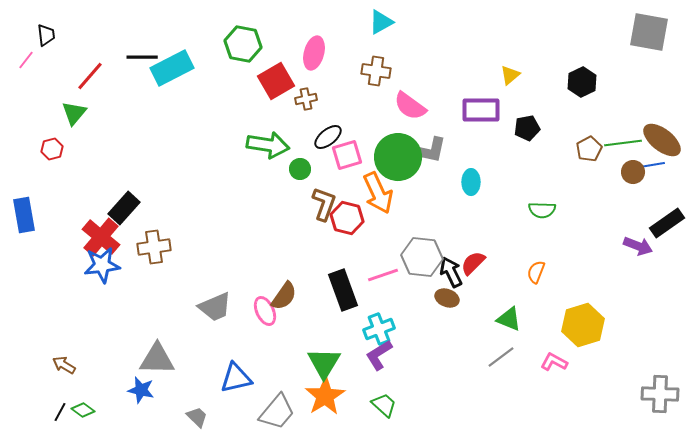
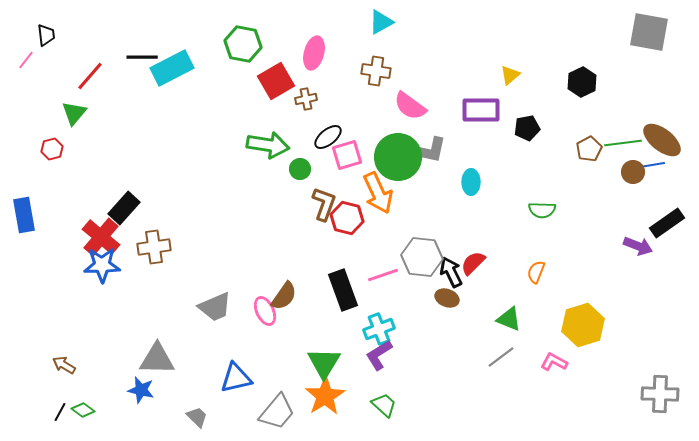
blue star at (102, 265): rotated 6 degrees clockwise
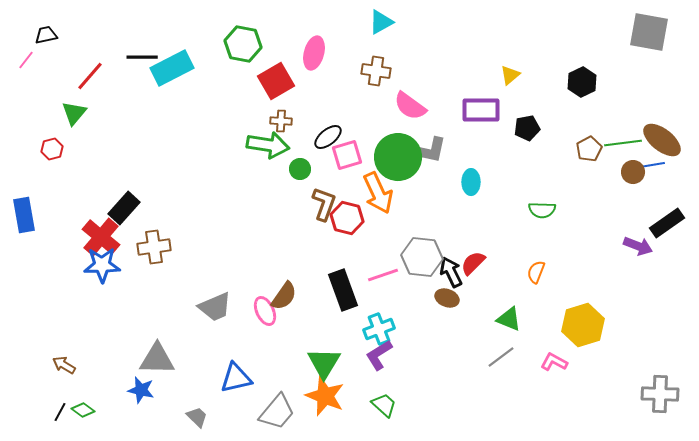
black trapezoid at (46, 35): rotated 95 degrees counterclockwise
brown cross at (306, 99): moved 25 px left, 22 px down; rotated 15 degrees clockwise
orange star at (325, 396): rotated 18 degrees counterclockwise
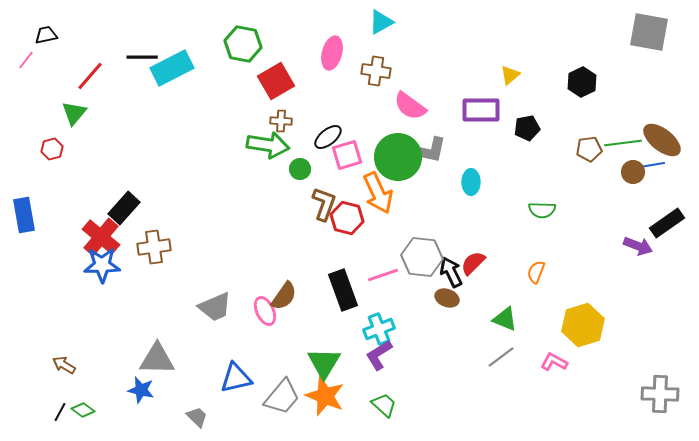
pink ellipse at (314, 53): moved 18 px right
brown pentagon at (589, 149): rotated 20 degrees clockwise
green triangle at (509, 319): moved 4 px left
gray trapezoid at (277, 412): moved 5 px right, 15 px up
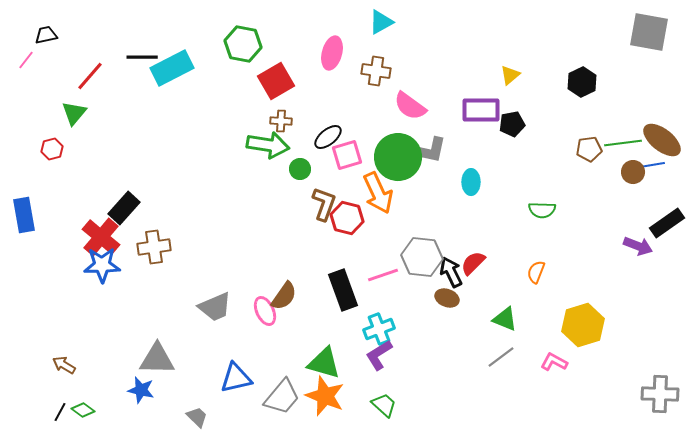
black pentagon at (527, 128): moved 15 px left, 4 px up
green triangle at (324, 363): rotated 45 degrees counterclockwise
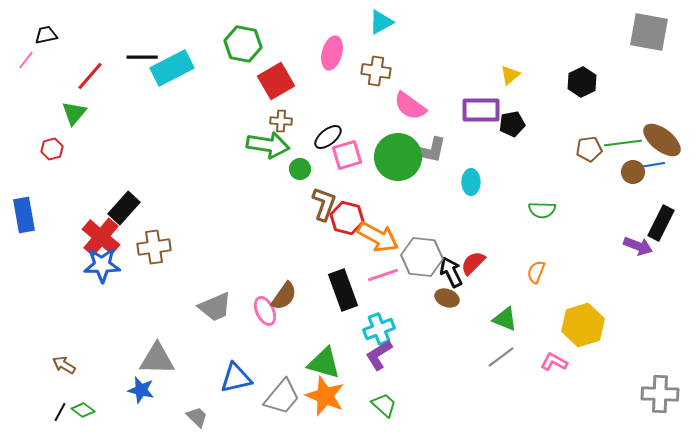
orange arrow at (378, 193): moved 44 px down; rotated 36 degrees counterclockwise
black rectangle at (667, 223): moved 6 px left; rotated 28 degrees counterclockwise
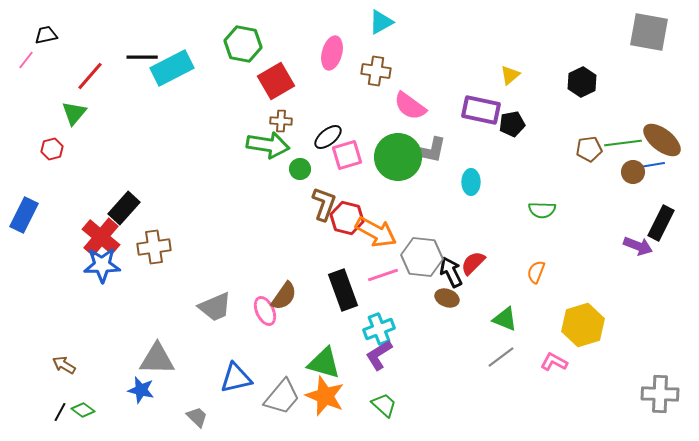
purple rectangle at (481, 110): rotated 12 degrees clockwise
blue rectangle at (24, 215): rotated 36 degrees clockwise
orange arrow at (378, 237): moved 2 px left, 5 px up
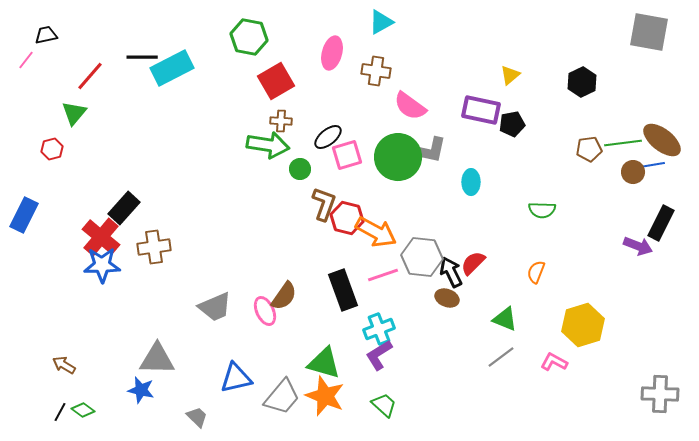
green hexagon at (243, 44): moved 6 px right, 7 px up
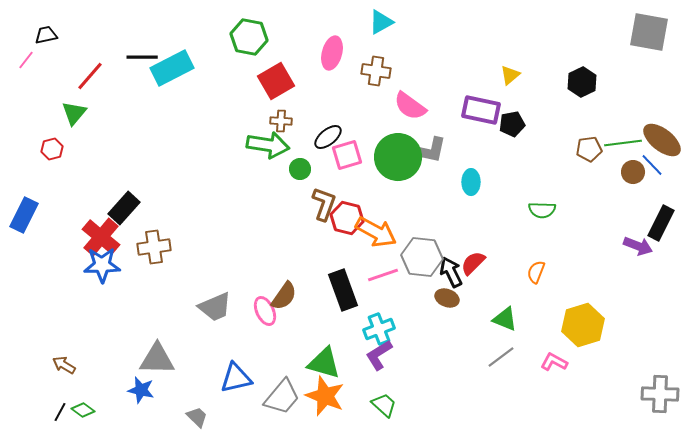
blue line at (652, 165): rotated 55 degrees clockwise
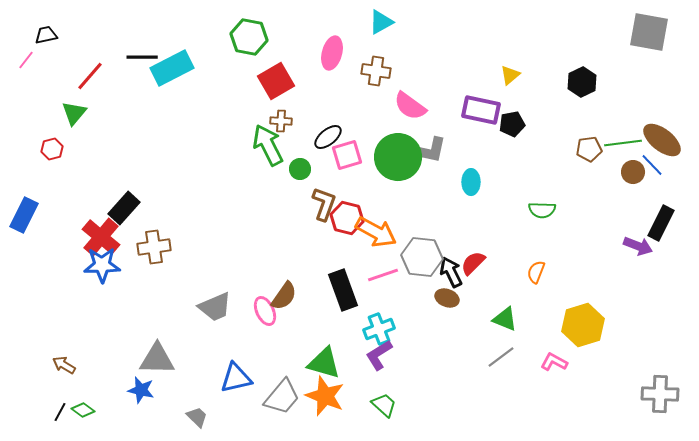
green arrow at (268, 145): rotated 126 degrees counterclockwise
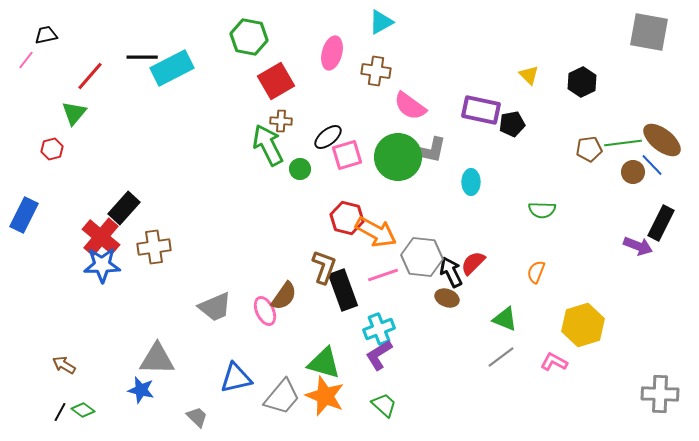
yellow triangle at (510, 75): moved 19 px right; rotated 35 degrees counterclockwise
brown L-shape at (324, 204): moved 63 px down
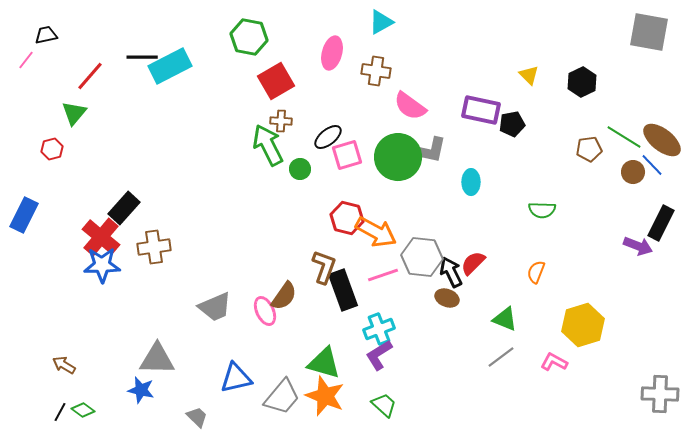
cyan rectangle at (172, 68): moved 2 px left, 2 px up
green line at (623, 143): moved 1 px right, 6 px up; rotated 39 degrees clockwise
